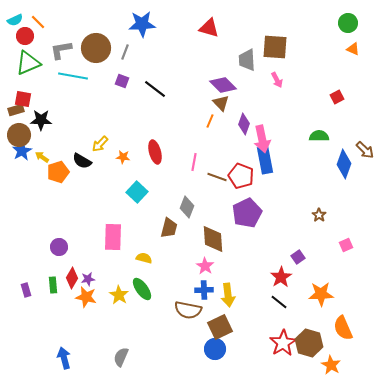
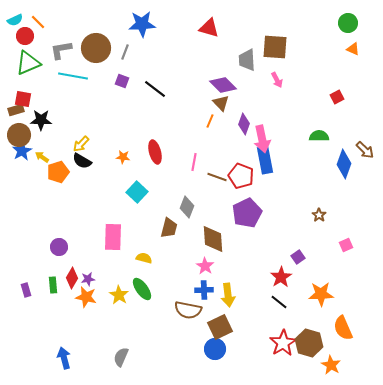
yellow arrow at (100, 144): moved 19 px left
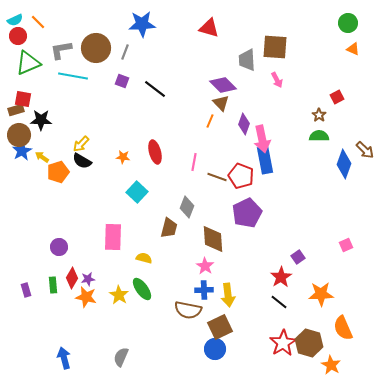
red circle at (25, 36): moved 7 px left
brown star at (319, 215): moved 100 px up
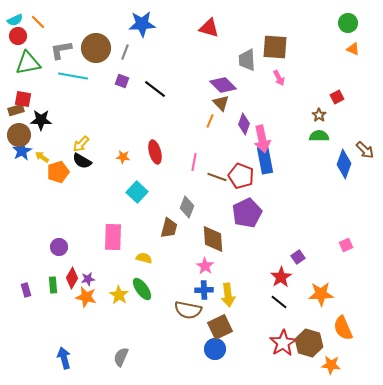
green triangle at (28, 63): rotated 12 degrees clockwise
pink arrow at (277, 80): moved 2 px right, 2 px up
orange star at (331, 365): rotated 24 degrees counterclockwise
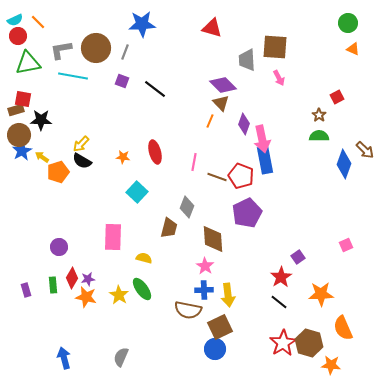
red triangle at (209, 28): moved 3 px right
